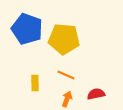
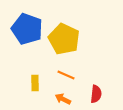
yellow pentagon: rotated 20 degrees clockwise
red semicircle: rotated 108 degrees clockwise
orange arrow: moved 4 px left; rotated 84 degrees counterclockwise
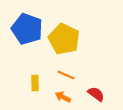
red semicircle: rotated 60 degrees counterclockwise
orange arrow: moved 2 px up
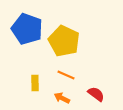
yellow pentagon: moved 2 px down
orange arrow: moved 1 px left, 1 px down
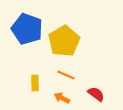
yellow pentagon: rotated 16 degrees clockwise
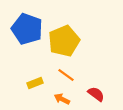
yellow pentagon: rotated 8 degrees clockwise
orange line: rotated 12 degrees clockwise
yellow rectangle: rotated 70 degrees clockwise
orange arrow: moved 1 px down
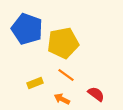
yellow pentagon: moved 1 px left, 2 px down; rotated 12 degrees clockwise
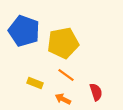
blue pentagon: moved 3 px left, 2 px down
yellow rectangle: rotated 42 degrees clockwise
red semicircle: moved 2 px up; rotated 36 degrees clockwise
orange arrow: moved 1 px right
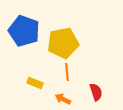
orange line: moved 1 px right, 3 px up; rotated 48 degrees clockwise
